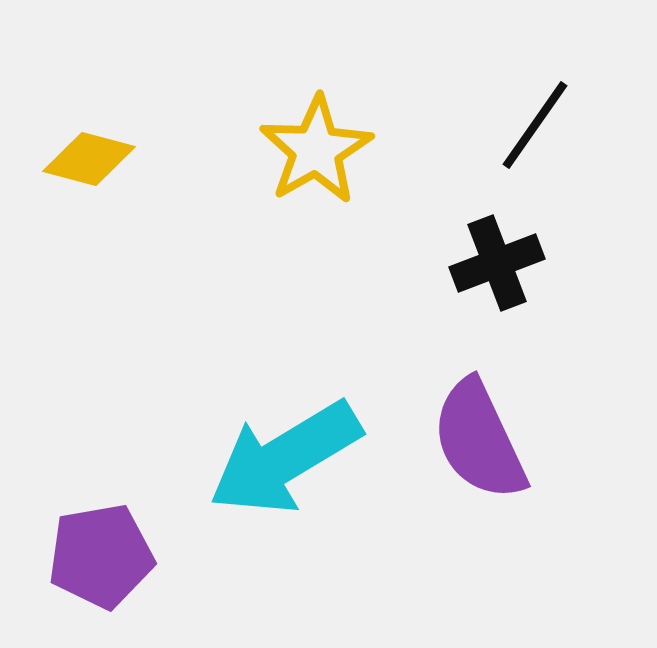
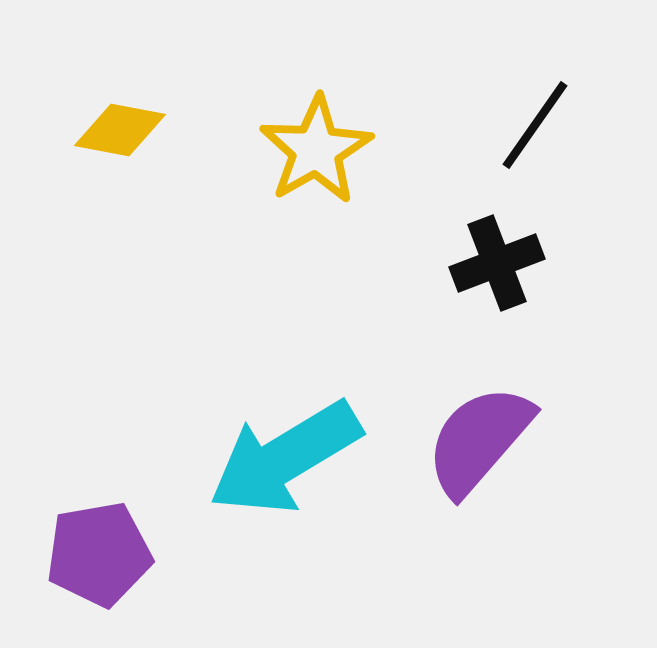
yellow diamond: moved 31 px right, 29 px up; rotated 4 degrees counterclockwise
purple semicircle: rotated 66 degrees clockwise
purple pentagon: moved 2 px left, 2 px up
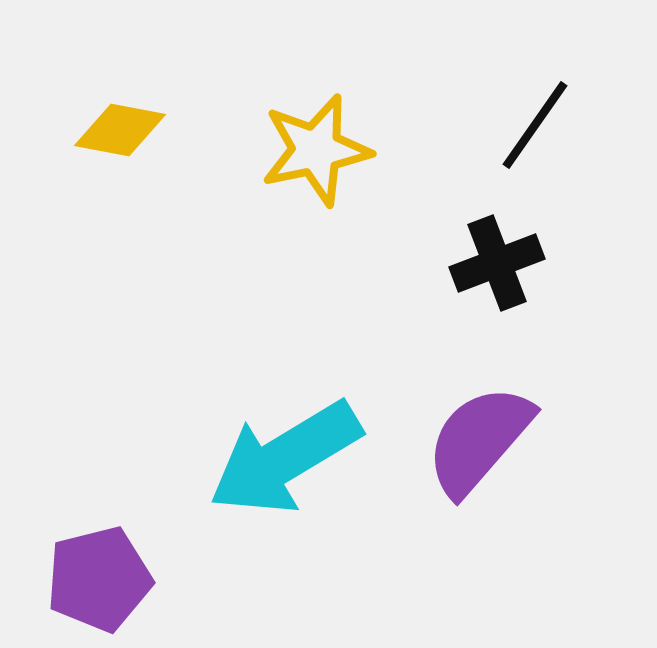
yellow star: rotated 18 degrees clockwise
purple pentagon: moved 25 px down; rotated 4 degrees counterclockwise
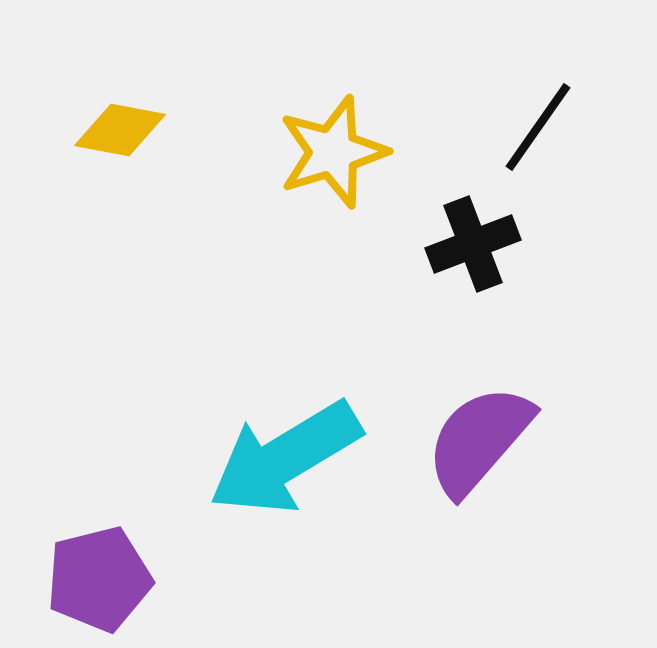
black line: moved 3 px right, 2 px down
yellow star: moved 17 px right, 2 px down; rotated 5 degrees counterclockwise
black cross: moved 24 px left, 19 px up
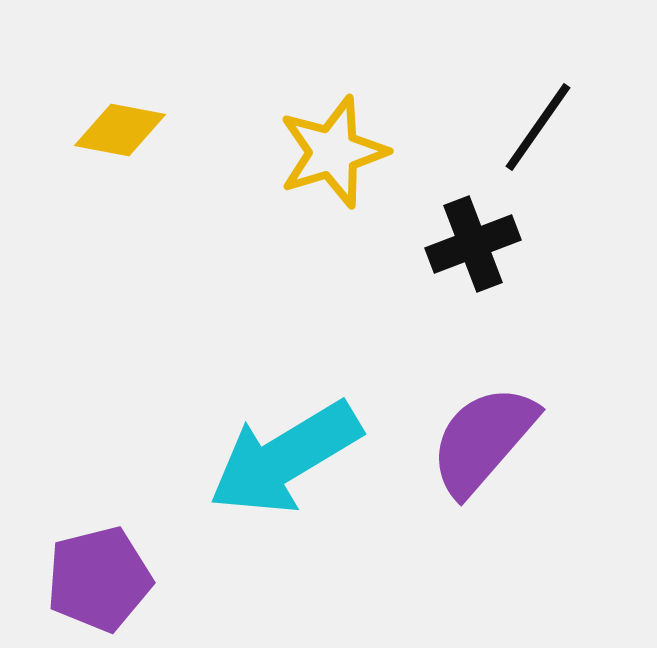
purple semicircle: moved 4 px right
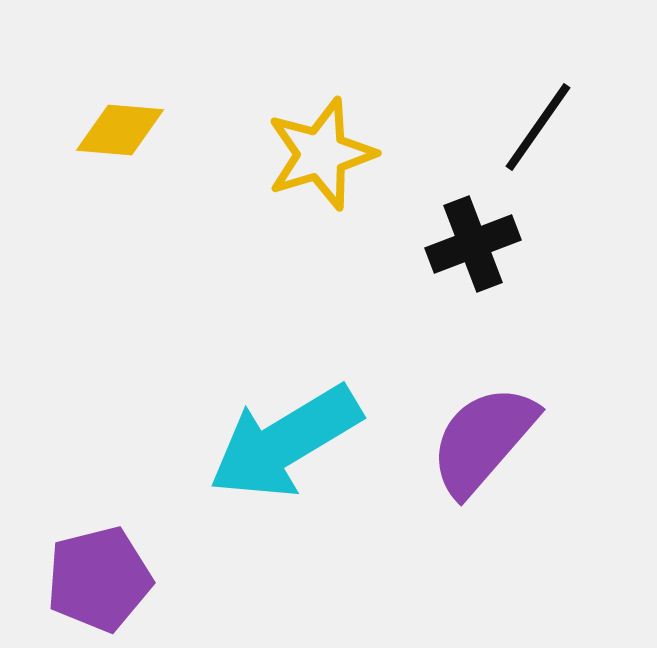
yellow diamond: rotated 6 degrees counterclockwise
yellow star: moved 12 px left, 2 px down
cyan arrow: moved 16 px up
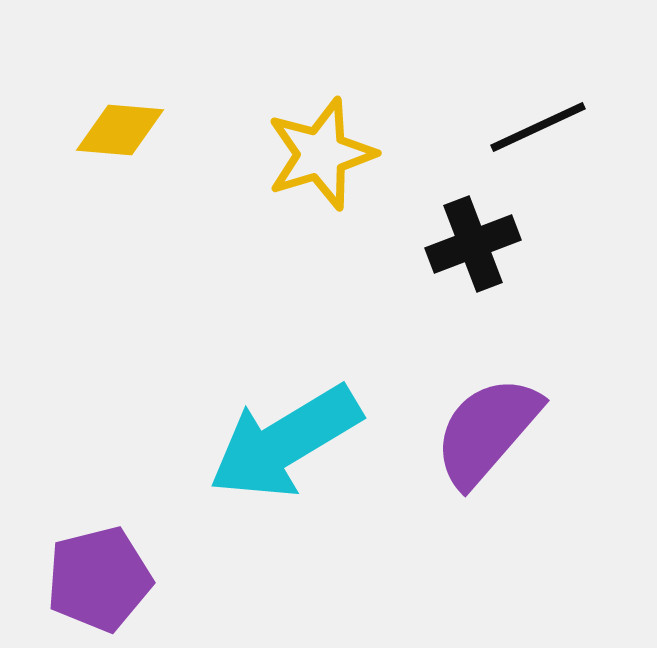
black line: rotated 30 degrees clockwise
purple semicircle: moved 4 px right, 9 px up
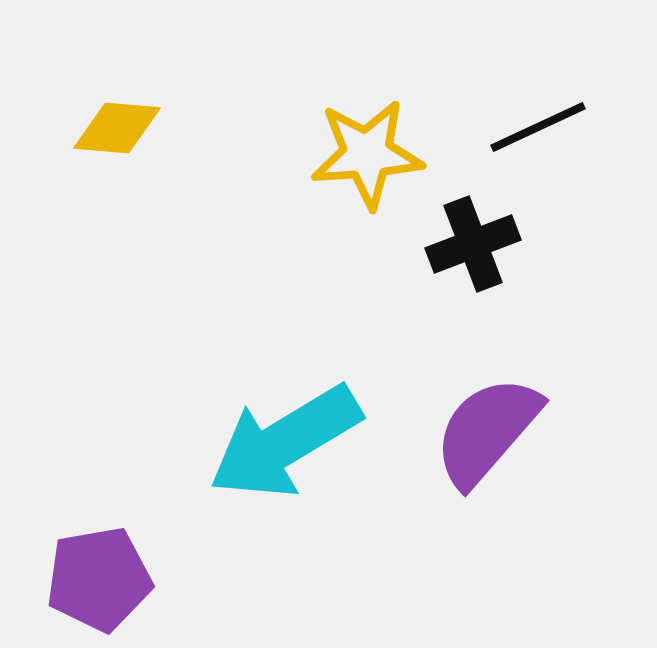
yellow diamond: moved 3 px left, 2 px up
yellow star: moved 46 px right; rotated 13 degrees clockwise
purple pentagon: rotated 4 degrees clockwise
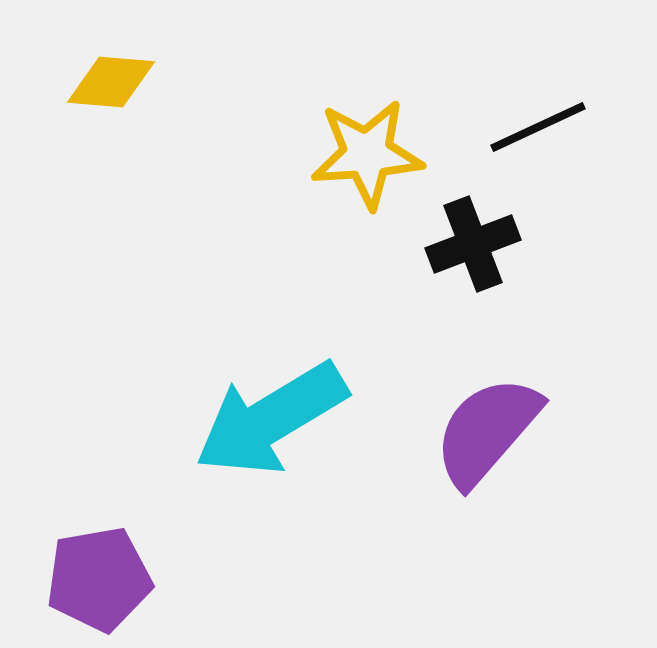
yellow diamond: moved 6 px left, 46 px up
cyan arrow: moved 14 px left, 23 px up
